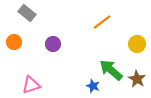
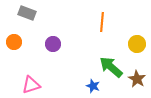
gray rectangle: rotated 18 degrees counterclockwise
orange line: rotated 48 degrees counterclockwise
green arrow: moved 3 px up
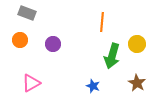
orange circle: moved 6 px right, 2 px up
green arrow: moved 1 px right, 11 px up; rotated 115 degrees counterclockwise
brown star: moved 4 px down
pink triangle: moved 2 px up; rotated 12 degrees counterclockwise
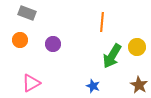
yellow circle: moved 3 px down
green arrow: rotated 15 degrees clockwise
brown star: moved 2 px right, 2 px down
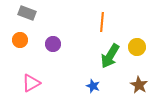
green arrow: moved 2 px left
